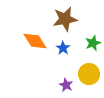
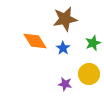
purple star: moved 1 px left, 1 px up; rotated 16 degrees counterclockwise
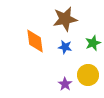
orange diamond: rotated 25 degrees clockwise
blue star: moved 2 px right, 1 px up; rotated 24 degrees counterclockwise
yellow circle: moved 1 px left, 1 px down
purple star: rotated 24 degrees clockwise
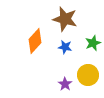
brown star: rotated 25 degrees clockwise
orange diamond: rotated 50 degrees clockwise
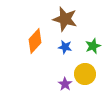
green star: moved 3 px down
yellow circle: moved 3 px left, 1 px up
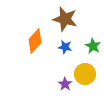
green star: rotated 21 degrees counterclockwise
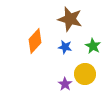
brown star: moved 5 px right
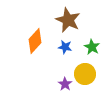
brown star: moved 2 px left, 1 px down; rotated 10 degrees clockwise
green star: moved 1 px left, 1 px down
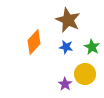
orange diamond: moved 1 px left, 1 px down
blue star: moved 1 px right
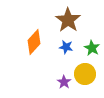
brown star: rotated 10 degrees clockwise
green star: moved 1 px down
purple star: moved 1 px left, 2 px up
